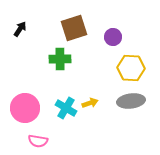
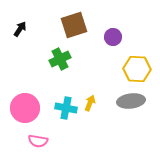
brown square: moved 3 px up
green cross: rotated 25 degrees counterclockwise
yellow hexagon: moved 6 px right, 1 px down
yellow arrow: rotated 49 degrees counterclockwise
cyan cross: rotated 20 degrees counterclockwise
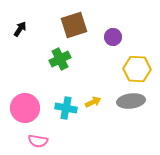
yellow arrow: moved 3 px right, 1 px up; rotated 42 degrees clockwise
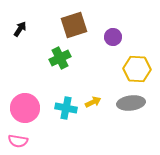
green cross: moved 1 px up
gray ellipse: moved 2 px down
pink semicircle: moved 20 px left
